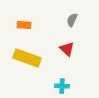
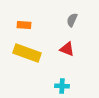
red triangle: rotated 21 degrees counterclockwise
yellow rectangle: moved 5 px up
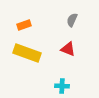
orange rectangle: rotated 24 degrees counterclockwise
red triangle: moved 1 px right
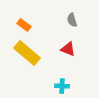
gray semicircle: rotated 40 degrees counterclockwise
orange rectangle: rotated 56 degrees clockwise
yellow rectangle: rotated 20 degrees clockwise
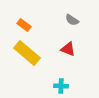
gray semicircle: rotated 40 degrees counterclockwise
cyan cross: moved 1 px left
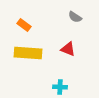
gray semicircle: moved 3 px right, 3 px up
yellow rectangle: moved 1 px right; rotated 36 degrees counterclockwise
cyan cross: moved 1 px left, 1 px down
